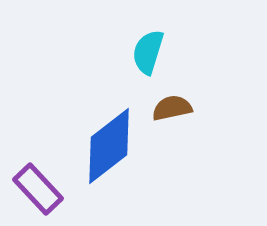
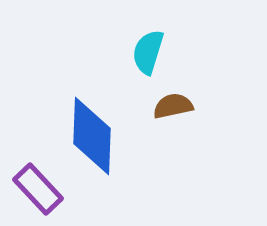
brown semicircle: moved 1 px right, 2 px up
blue diamond: moved 17 px left, 10 px up; rotated 50 degrees counterclockwise
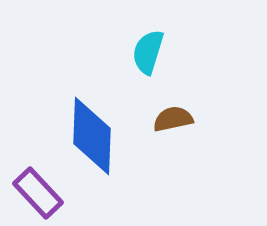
brown semicircle: moved 13 px down
purple rectangle: moved 4 px down
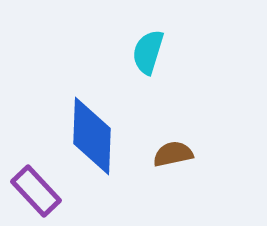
brown semicircle: moved 35 px down
purple rectangle: moved 2 px left, 2 px up
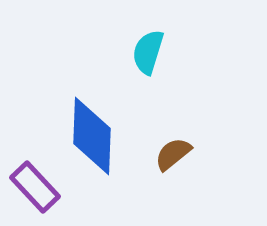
brown semicircle: rotated 27 degrees counterclockwise
purple rectangle: moved 1 px left, 4 px up
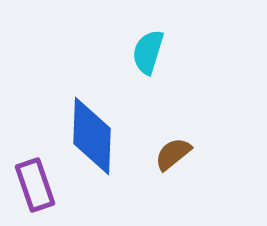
purple rectangle: moved 2 px up; rotated 24 degrees clockwise
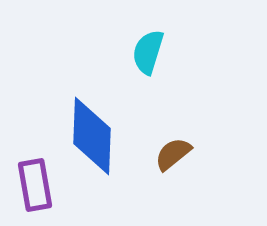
purple rectangle: rotated 9 degrees clockwise
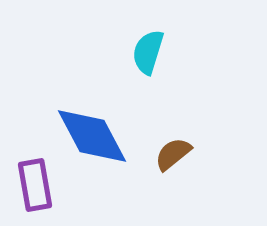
blue diamond: rotated 30 degrees counterclockwise
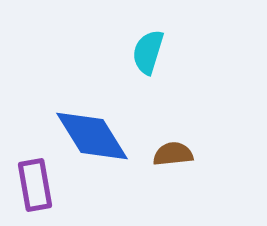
blue diamond: rotated 4 degrees counterclockwise
brown semicircle: rotated 33 degrees clockwise
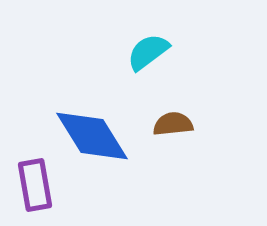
cyan semicircle: rotated 36 degrees clockwise
brown semicircle: moved 30 px up
